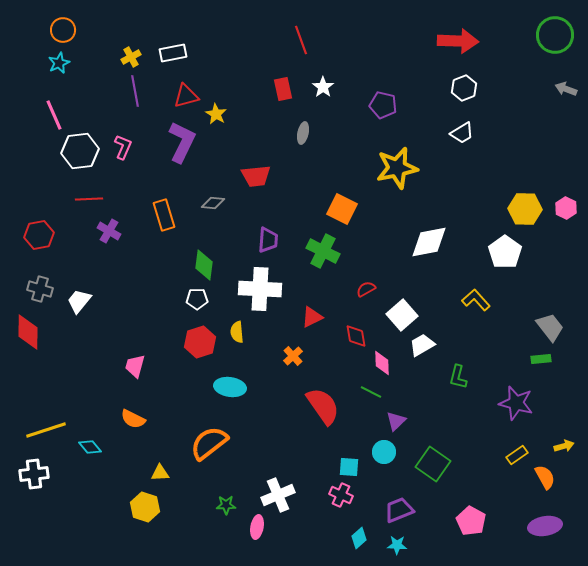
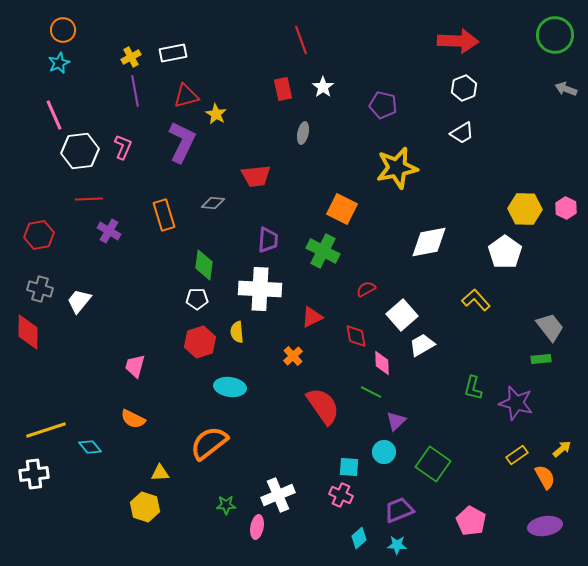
green L-shape at (458, 377): moved 15 px right, 11 px down
yellow arrow at (564, 446): moved 2 px left, 3 px down; rotated 24 degrees counterclockwise
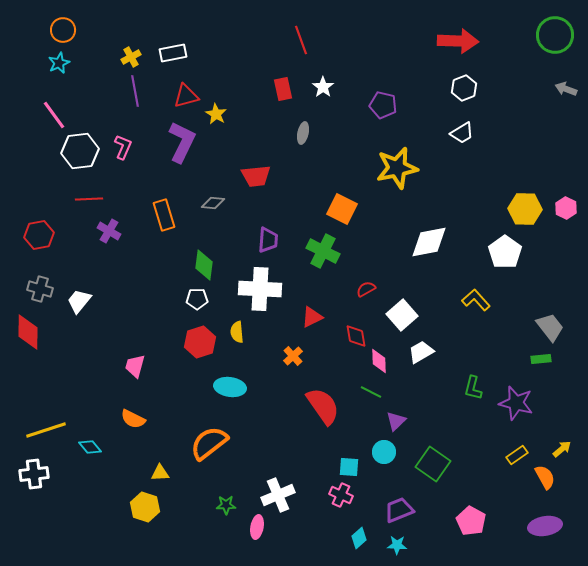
pink line at (54, 115): rotated 12 degrees counterclockwise
white trapezoid at (422, 345): moved 1 px left, 7 px down
pink diamond at (382, 363): moved 3 px left, 2 px up
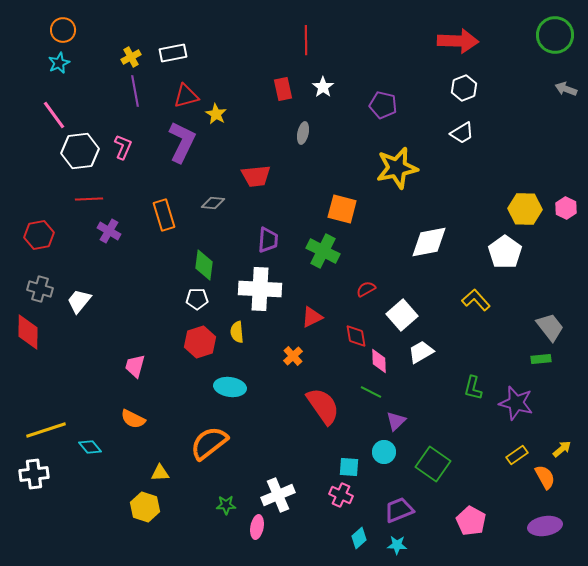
red line at (301, 40): moved 5 px right; rotated 20 degrees clockwise
orange square at (342, 209): rotated 12 degrees counterclockwise
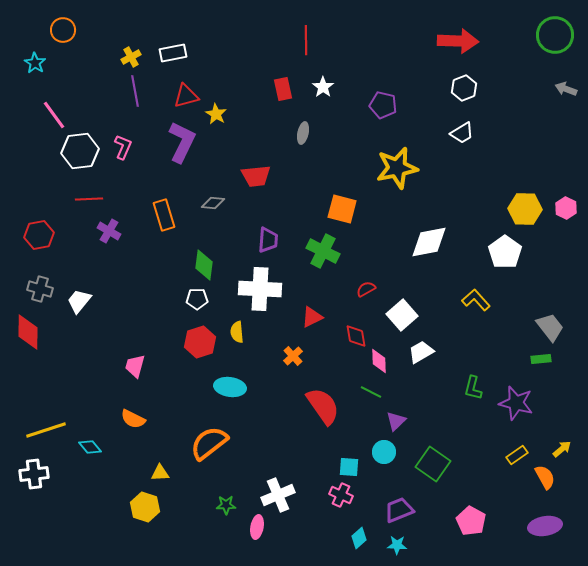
cyan star at (59, 63): moved 24 px left; rotated 15 degrees counterclockwise
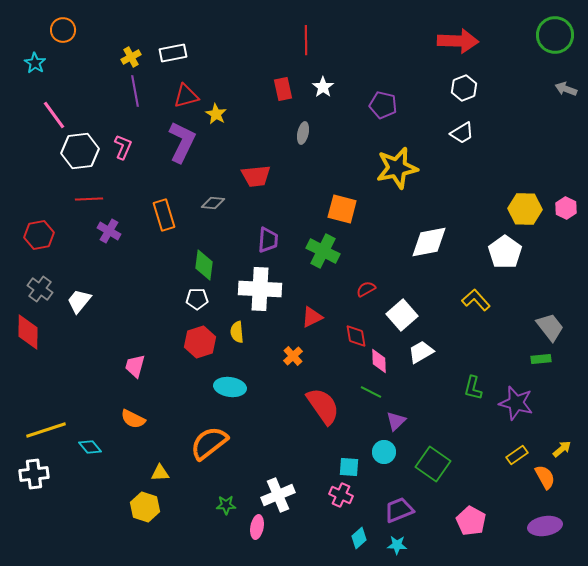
gray cross at (40, 289): rotated 20 degrees clockwise
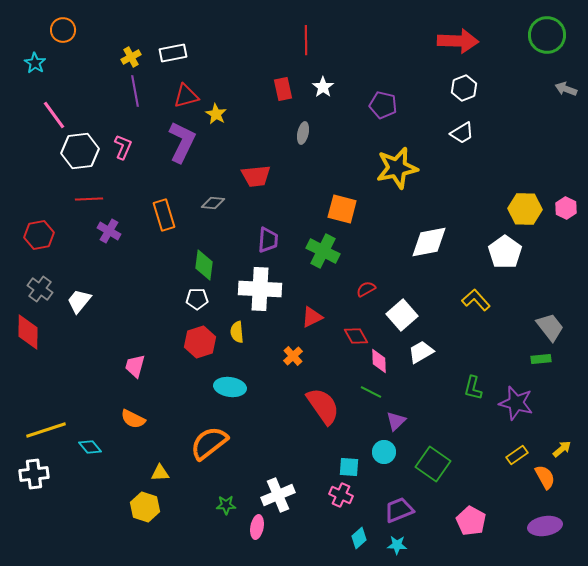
green circle at (555, 35): moved 8 px left
red diamond at (356, 336): rotated 20 degrees counterclockwise
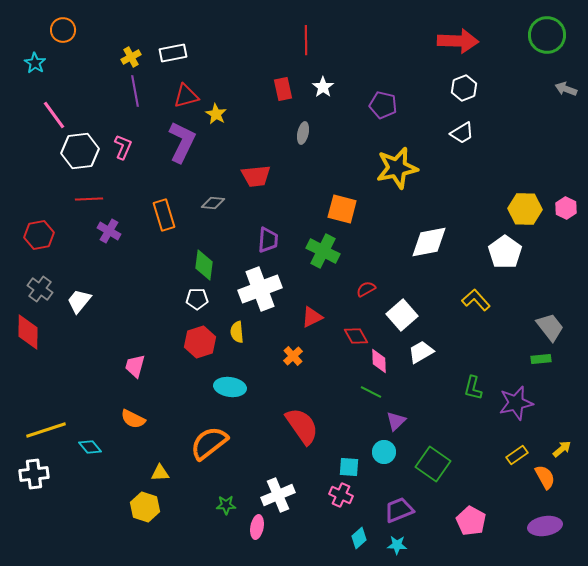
white cross at (260, 289): rotated 24 degrees counterclockwise
purple star at (516, 403): rotated 28 degrees counterclockwise
red semicircle at (323, 406): moved 21 px left, 20 px down
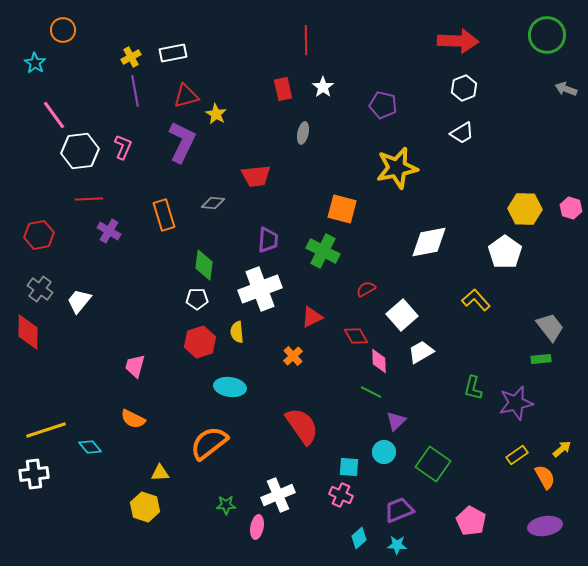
pink hexagon at (566, 208): moved 5 px right; rotated 10 degrees counterclockwise
